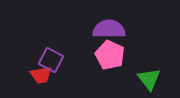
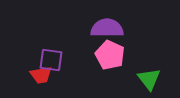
purple semicircle: moved 2 px left, 1 px up
purple square: rotated 20 degrees counterclockwise
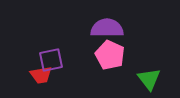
purple square: rotated 20 degrees counterclockwise
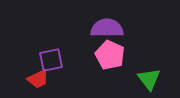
red trapezoid: moved 3 px left, 4 px down; rotated 15 degrees counterclockwise
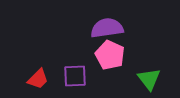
purple semicircle: rotated 8 degrees counterclockwise
purple square: moved 24 px right, 16 px down; rotated 10 degrees clockwise
red trapezoid: rotated 20 degrees counterclockwise
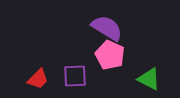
purple semicircle: rotated 40 degrees clockwise
green triangle: rotated 25 degrees counterclockwise
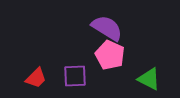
red trapezoid: moved 2 px left, 1 px up
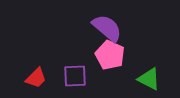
purple semicircle: rotated 8 degrees clockwise
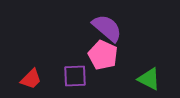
pink pentagon: moved 7 px left
red trapezoid: moved 5 px left, 1 px down
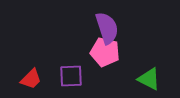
purple semicircle: rotated 32 degrees clockwise
pink pentagon: moved 2 px right, 3 px up; rotated 12 degrees counterclockwise
purple square: moved 4 px left
